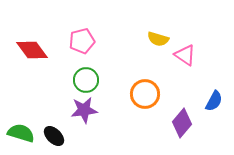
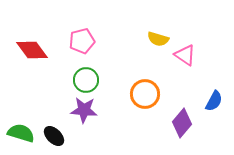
purple star: rotated 12 degrees clockwise
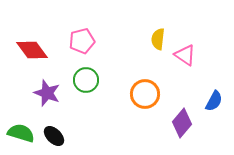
yellow semicircle: rotated 80 degrees clockwise
purple star: moved 37 px left, 17 px up; rotated 16 degrees clockwise
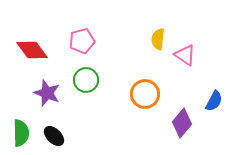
green semicircle: rotated 72 degrees clockwise
